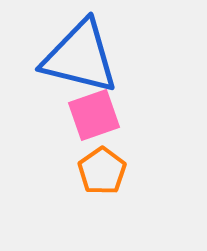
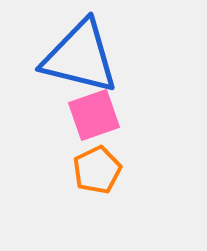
orange pentagon: moved 5 px left, 1 px up; rotated 9 degrees clockwise
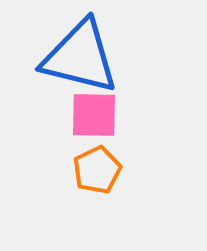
pink square: rotated 20 degrees clockwise
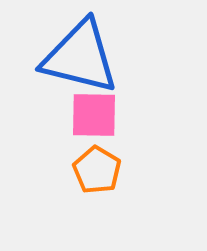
orange pentagon: rotated 15 degrees counterclockwise
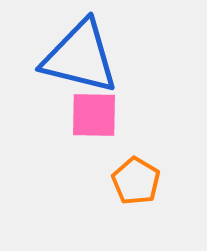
orange pentagon: moved 39 px right, 11 px down
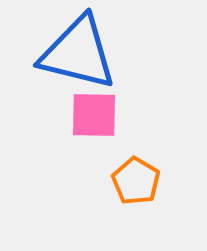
blue triangle: moved 2 px left, 4 px up
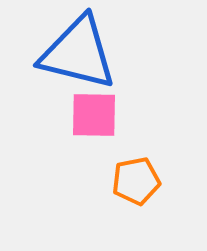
orange pentagon: rotated 30 degrees clockwise
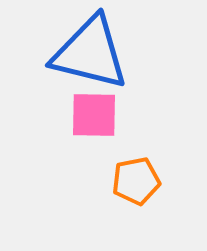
blue triangle: moved 12 px right
